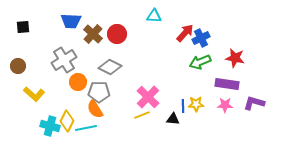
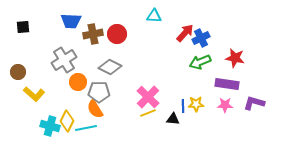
brown cross: rotated 36 degrees clockwise
brown circle: moved 6 px down
yellow line: moved 6 px right, 2 px up
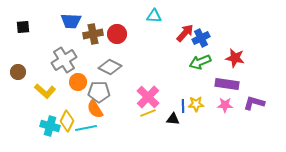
yellow L-shape: moved 11 px right, 3 px up
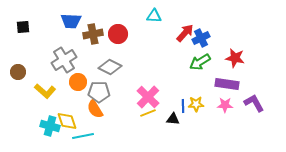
red circle: moved 1 px right
green arrow: rotated 10 degrees counterclockwise
purple L-shape: rotated 45 degrees clockwise
yellow diamond: rotated 45 degrees counterclockwise
cyan line: moved 3 px left, 8 px down
